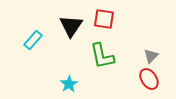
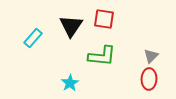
cyan rectangle: moved 2 px up
green L-shape: rotated 72 degrees counterclockwise
red ellipse: rotated 35 degrees clockwise
cyan star: moved 1 px right, 1 px up
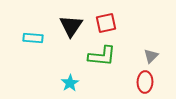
red square: moved 2 px right, 4 px down; rotated 20 degrees counterclockwise
cyan rectangle: rotated 54 degrees clockwise
red ellipse: moved 4 px left, 3 px down
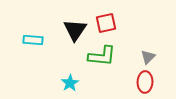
black triangle: moved 4 px right, 4 px down
cyan rectangle: moved 2 px down
gray triangle: moved 3 px left, 1 px down
